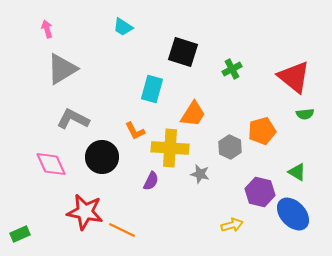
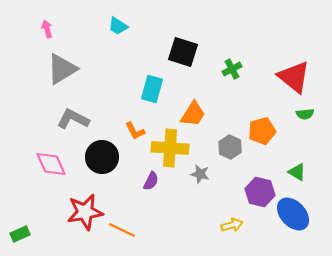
cyan trapezoid: moved 5 px left, 1 px up
red star: rotated 21 degrees counterclockwise
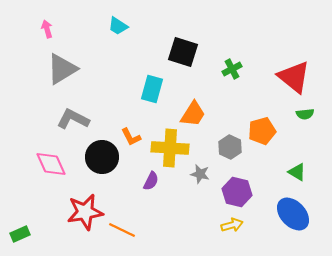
orange L-shape: moved 4 px left, 6 px down
purple hexagon: moved 23 px left
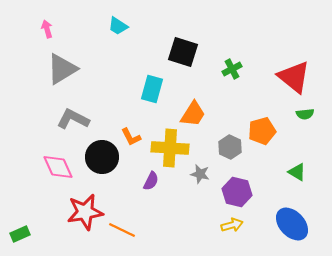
pink diamond: moved 7 px right, 3 px down
blue ellipse: moved 1 px left, 10 px down
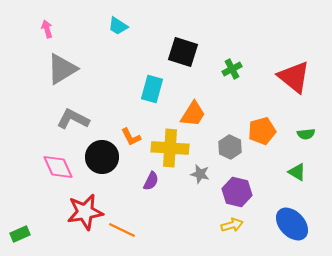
green semicircle: moved 1 px right, 20 px down
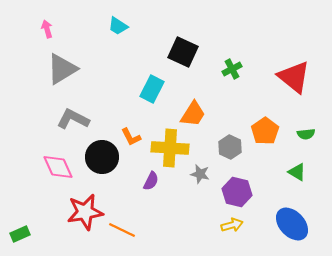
black square: rotated 8 degrees clockwise
cyan rectangle: rotated 12 degrees clockwise
orange pentagon: moved 3 px right; rotated 20 degrees counterclockwise
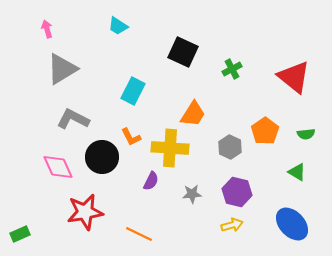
cyan rectangle: moved 19 px left, 2 px down
gray star: moved 8 px left, 20 px down; rotated 18 degrees counterclockwise
orange line: moved 17 px right, 4 px down
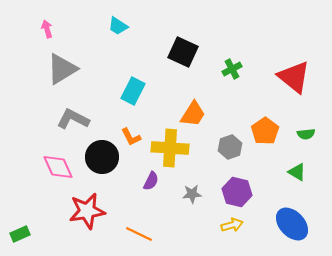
gray hexagon: rotated 15 degrees clockwise
red star: moved 2 px right, 1 px up
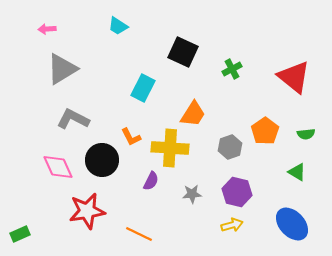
pink arrow: rotated 78 degrees counterclockwise
cyan rectangle: moved 10 px right, 3 px up
black circle: moved 3 px down
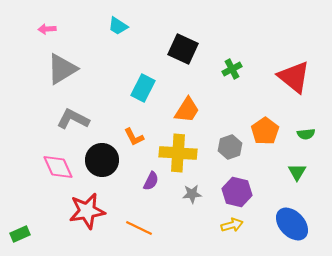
black square: moved 3 px up
orange trapezoid: moved 6 px left, 4 px up
orange L-shape: moved 3 px right
yellow cross: moved 8 px right, 5 px down
green triangle: rotated 30 degrees clockwise
orange line: moved 6 px up
